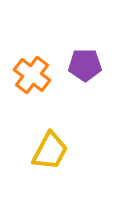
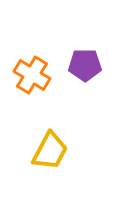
orange cross: rotated 6 degrees counterclockwise
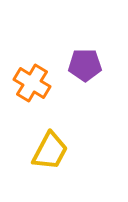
orange cross: moved 8 px down
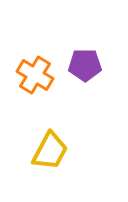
orange cross: moved 3 px right, 8 px up
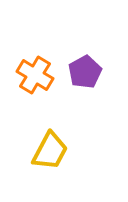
purple pentagon: moved 7 px down; rotated 28 degrees counterclockwise
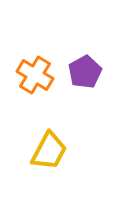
yellow trapezoid: moved 1 px left
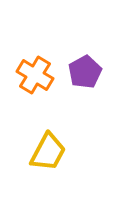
yellow trapezoid: moved 1 px left, 1 px down
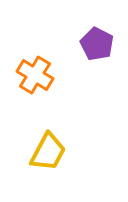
purple pentagon: moved 12 px right, 28 px up; rotated 16 degrees counterclockwise
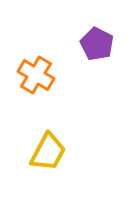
orange cross: moved 1 px right
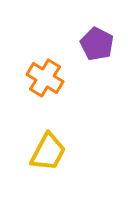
orange cross: moved 9 px right, 3 px down
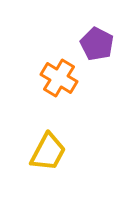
orange cross: moved 14 px right
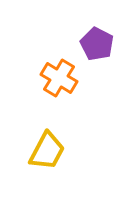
yellow trapezoid: moved 1 px left, 1 px up
